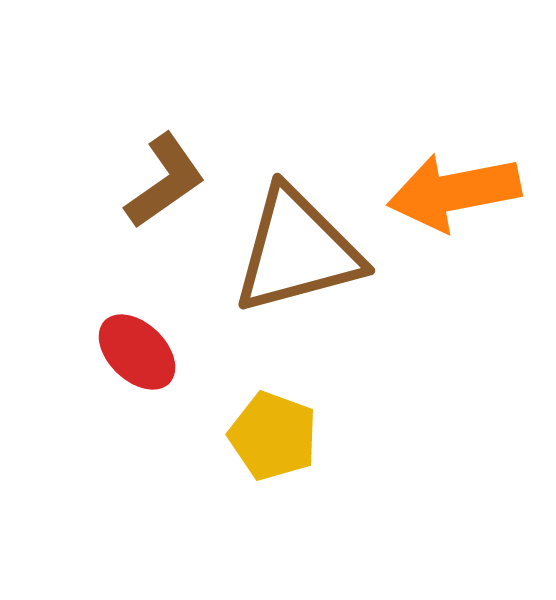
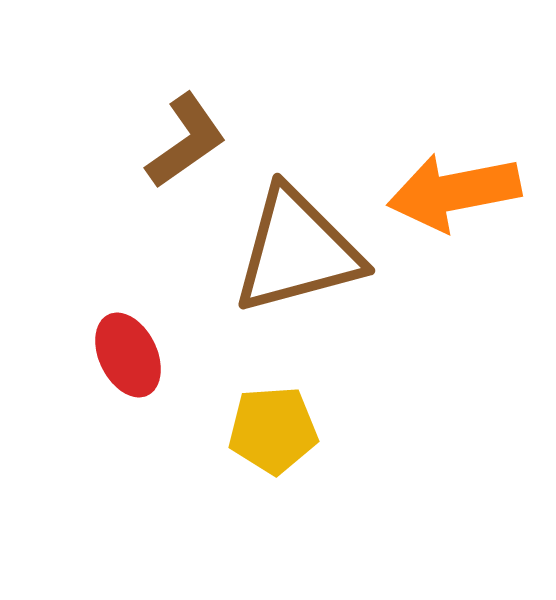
brown L-shape: moved 21 px right, 40 px up
red ellipse: moved 9 px left, 3 px down; rotated 20 degrees clockwise
yellow pentagon: moved 6 px up; rotated 24 degrees counterclockwise
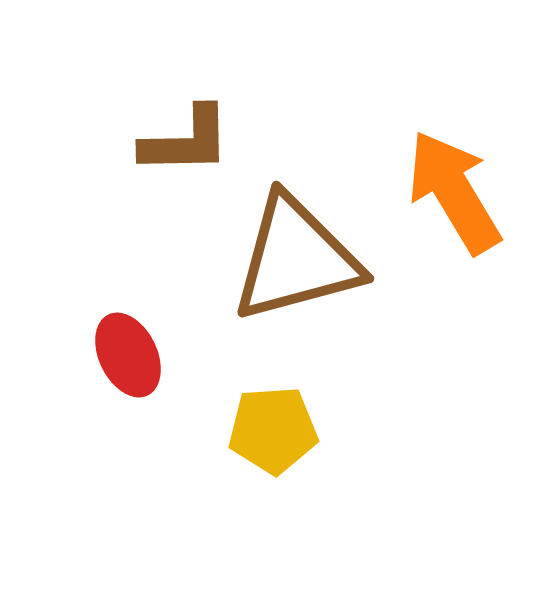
brown L-shape: rotated 34 degrees clockwise
orange arrow: rotated 70 degrees clockwise
brown triangle: moved 1 px left, 8 px down
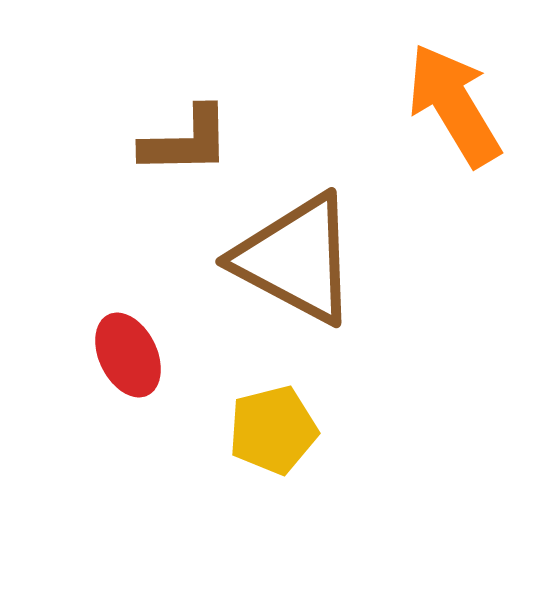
orange arrow: moved 87 px up
brown triangle: rotated 43 degrees clockwise
yellow pentagon: rotated 10 degrees counterclockwise
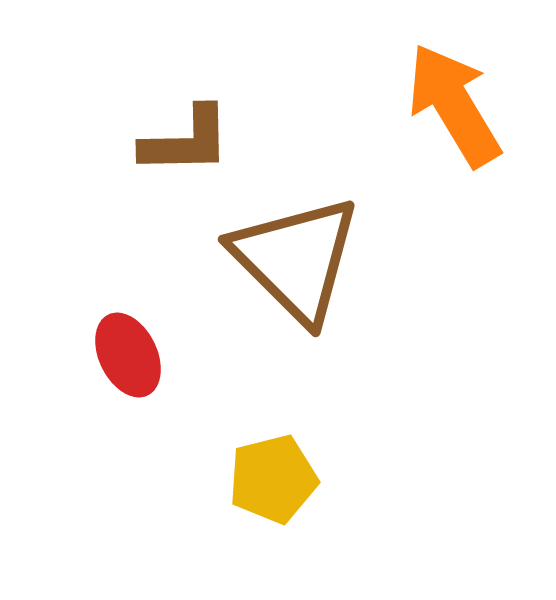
brown triangle: rotated 17 degrees clockwise
yellow pentagon: moved 49 px down
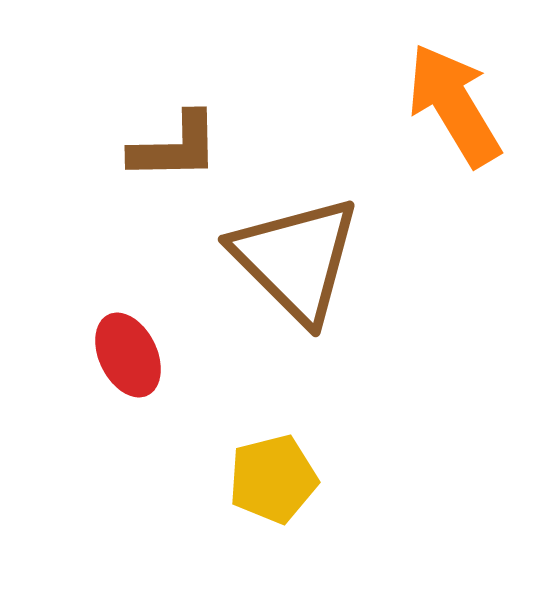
brown L-shape: moved 11 px left, 6 px down
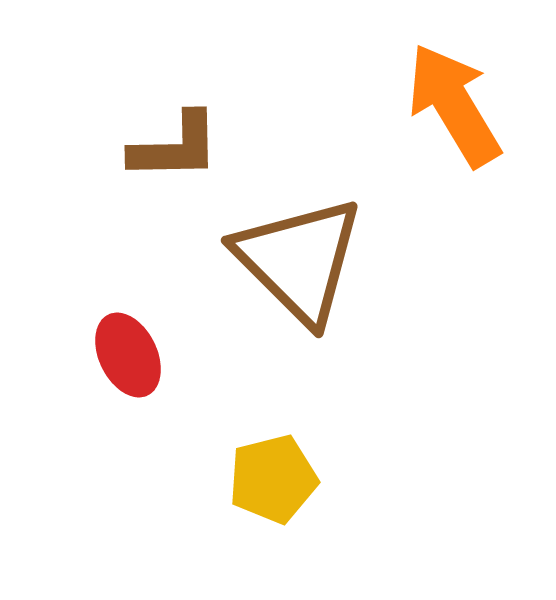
brown triangle: moved 3 px right, 1 px down
